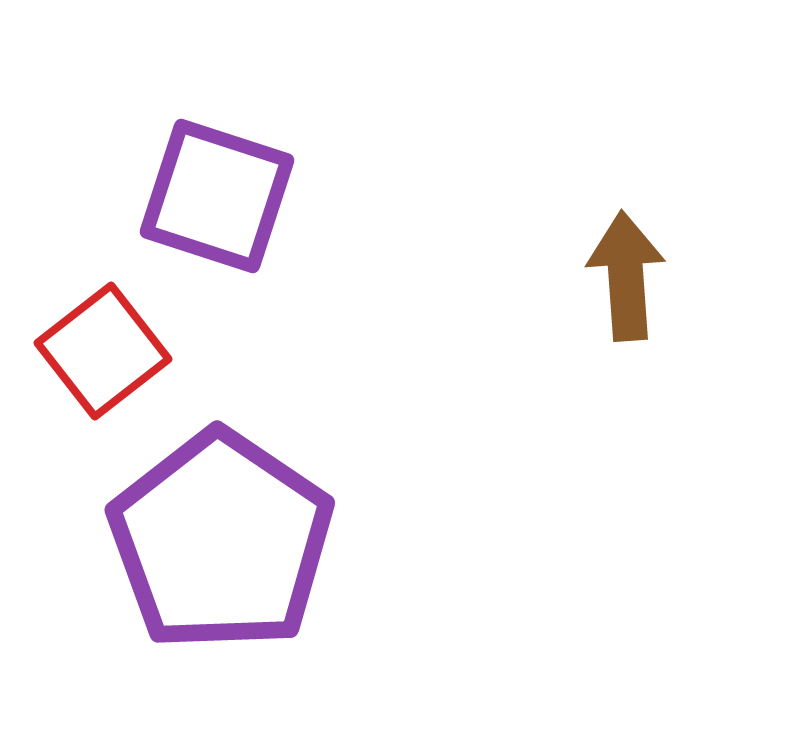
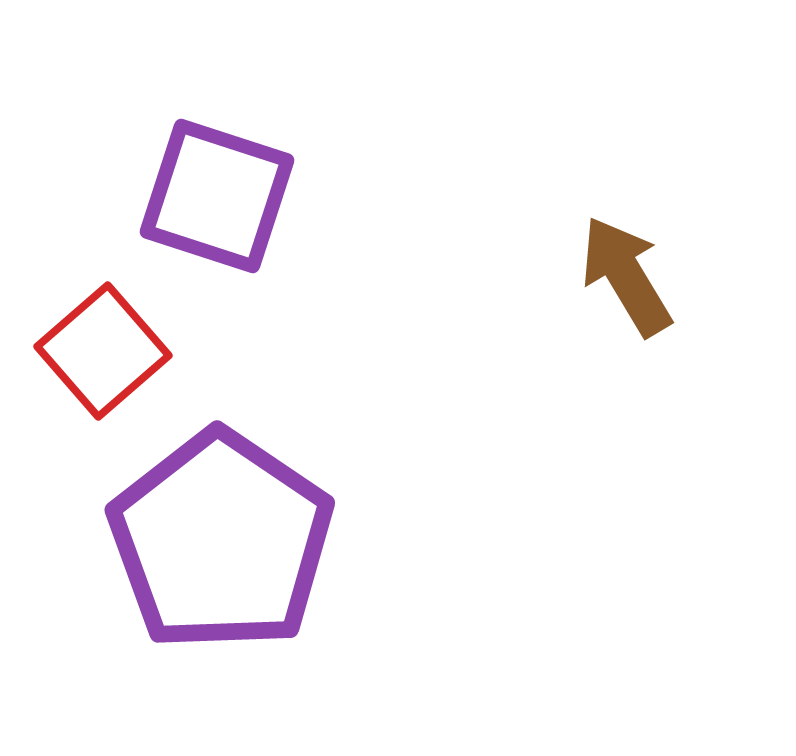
brown arrow: rotated 27 degrees counterclockwise
red square: rotated 3 degrees counterclockwise
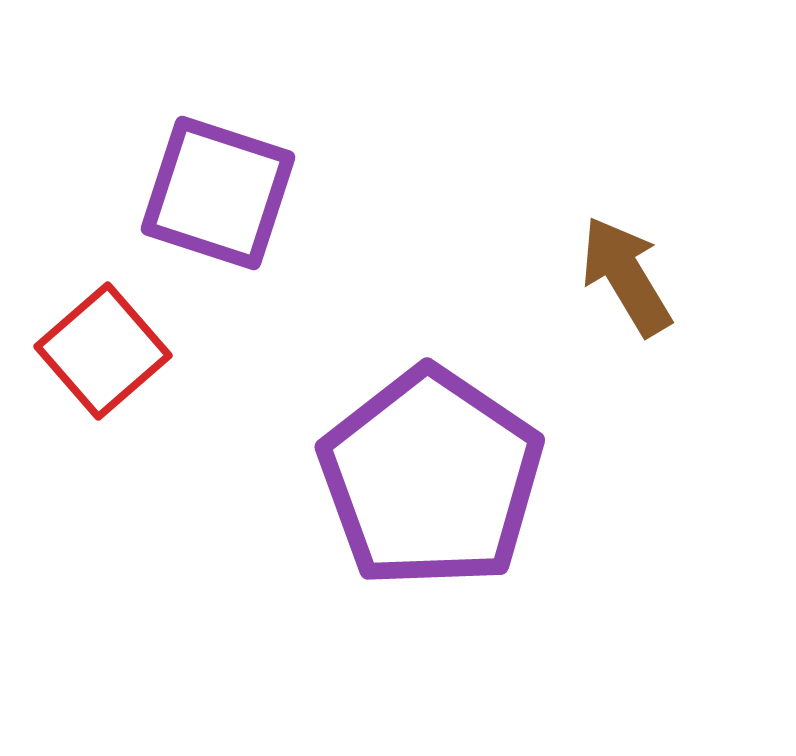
purple square: moved 1 px right, 3 px up
purple pentagon: moved 210 px right, 63 px up
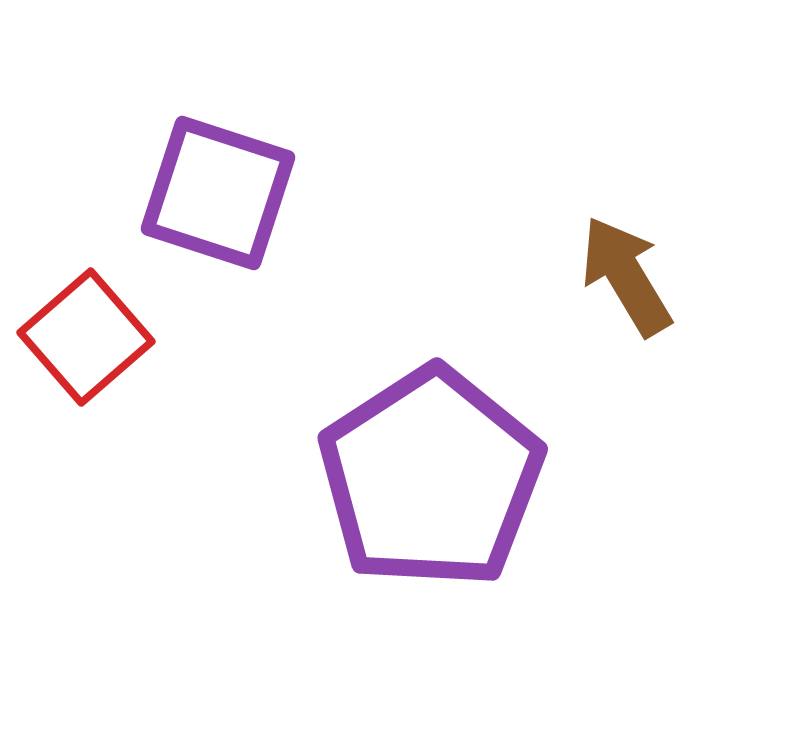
red square: moved 17 px left, 14 px up
purple pentagon: rotated 5 degrees clockwise
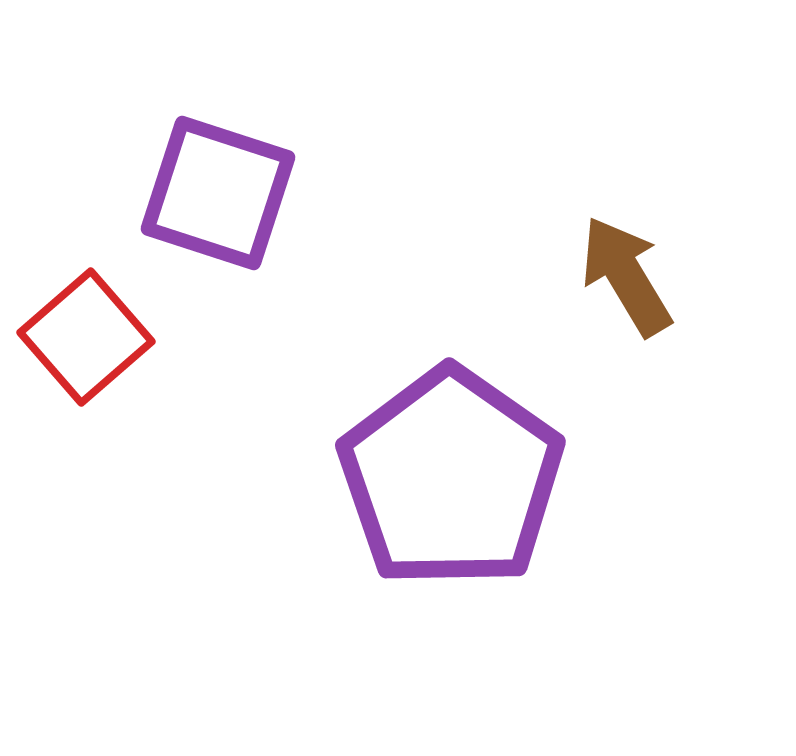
purple pentagon: moved 20 px right; rotated 4 degrees counterclockwise
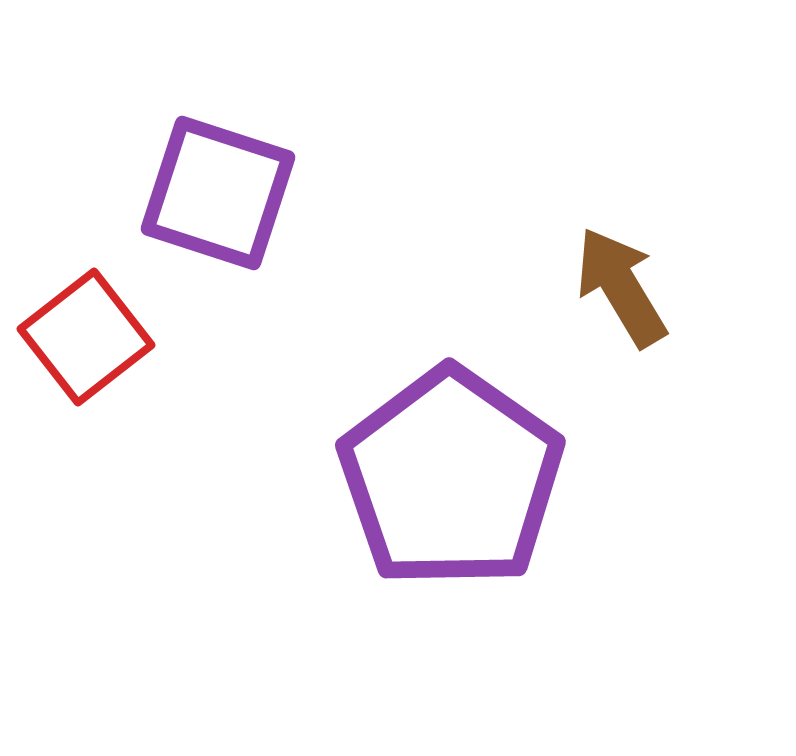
brown arrow: moved 5 px left, 11 px down
red square: rotated 3 degrees clockwise
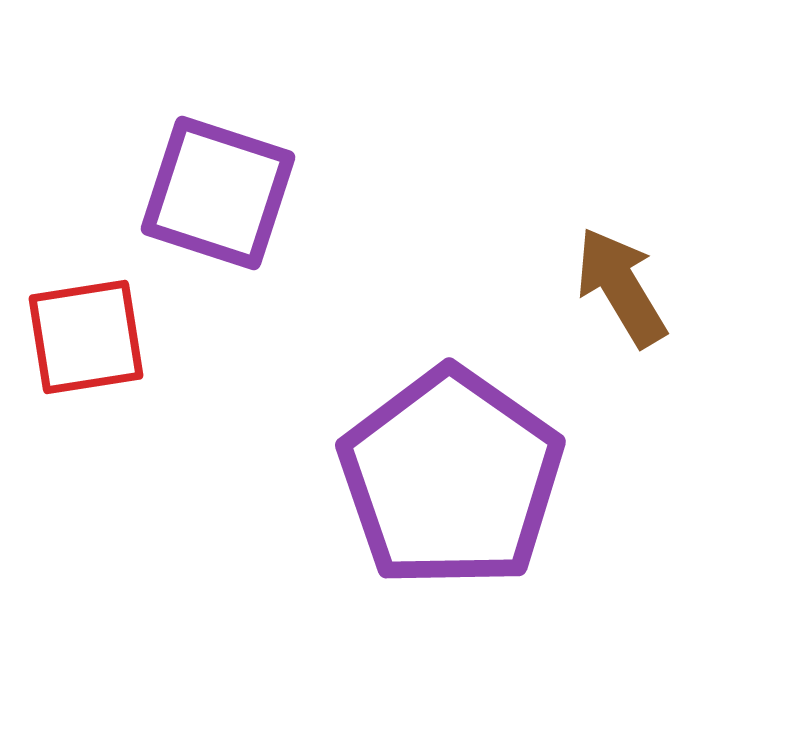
red square: rotated 29 degrees clockwise
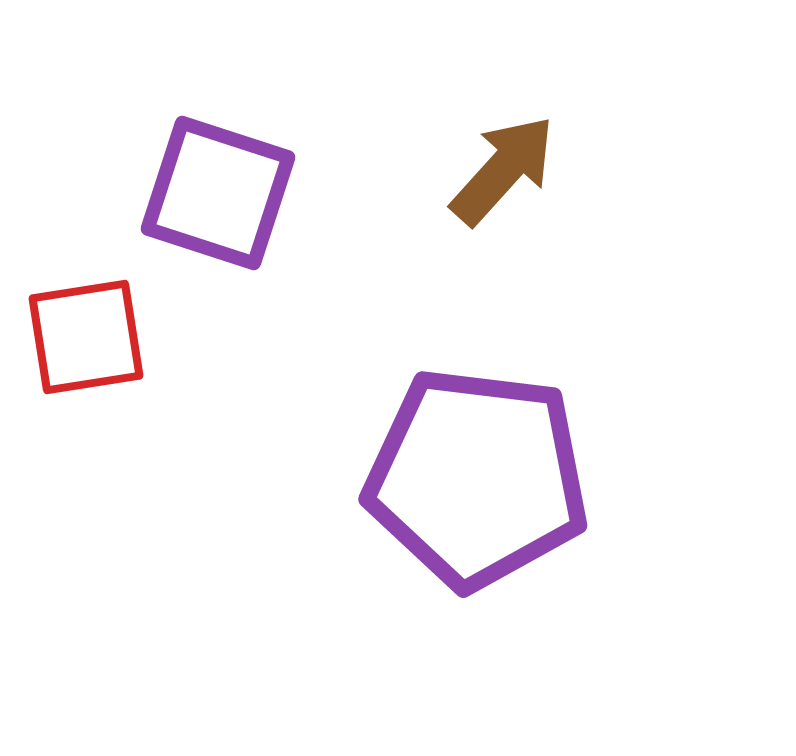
brown arrow: moved 118 px left, 117 px up; rotated 73 degrees clockwise
purple pentagon: moved 26 px right; rotated 28 degrees counterclockwise
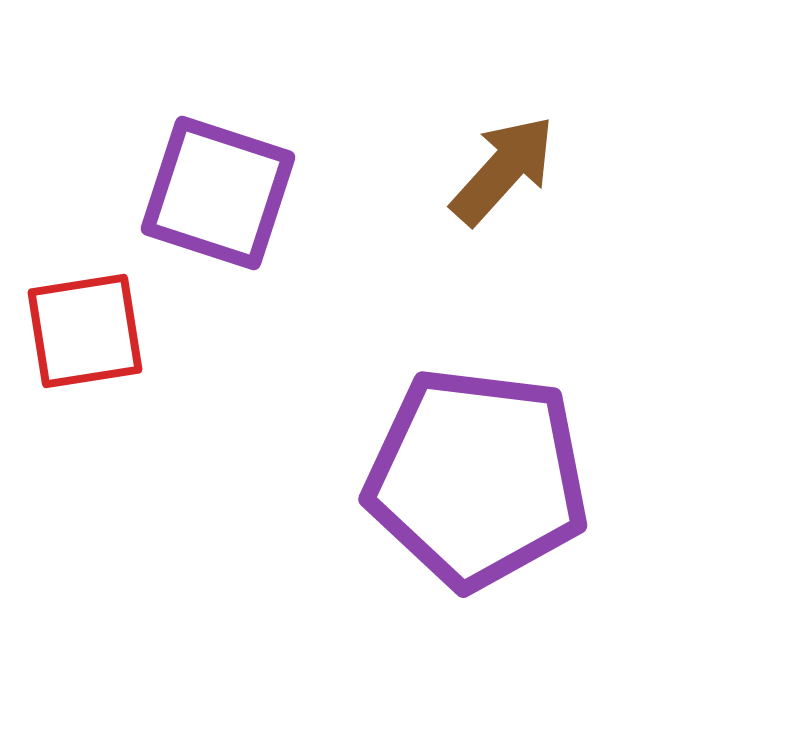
red square: moved 1 px left, 6 px up
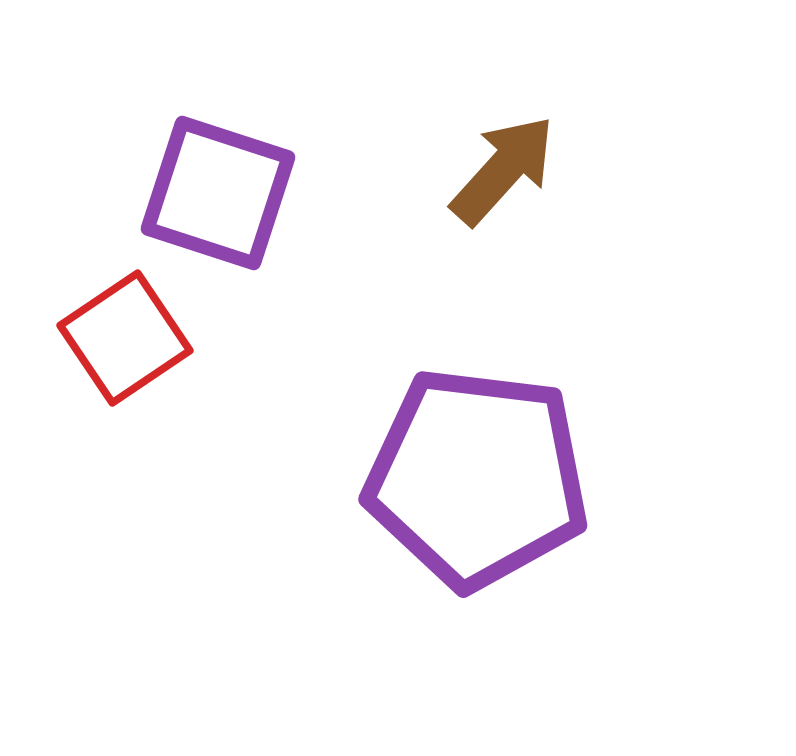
red square: moved 40 px right, 7 px down; rotated 25 degrees counterclockwise
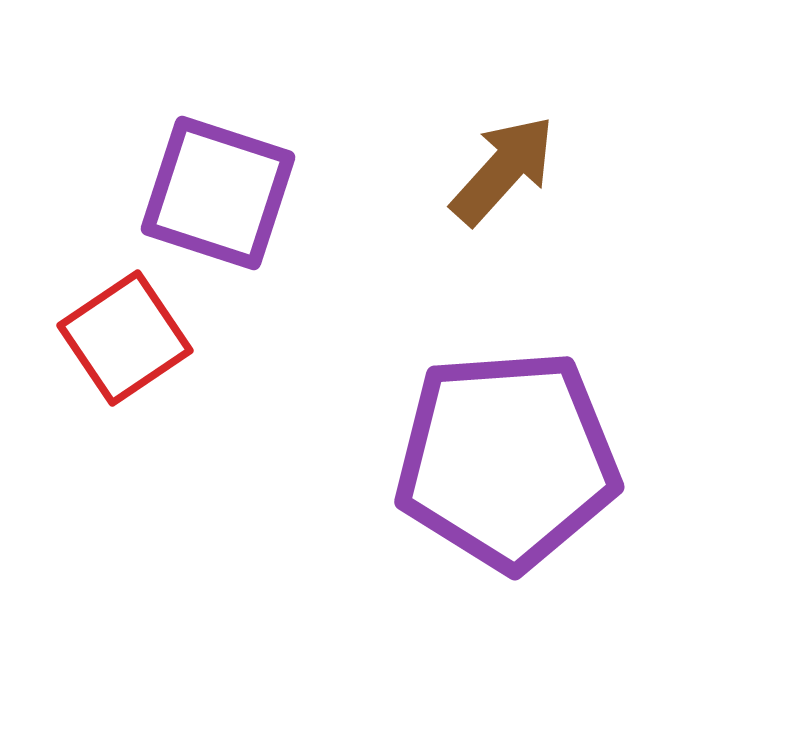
purple pentagon: moved 30 px right, 18 px up; rotated 11 degrees counterclockwise
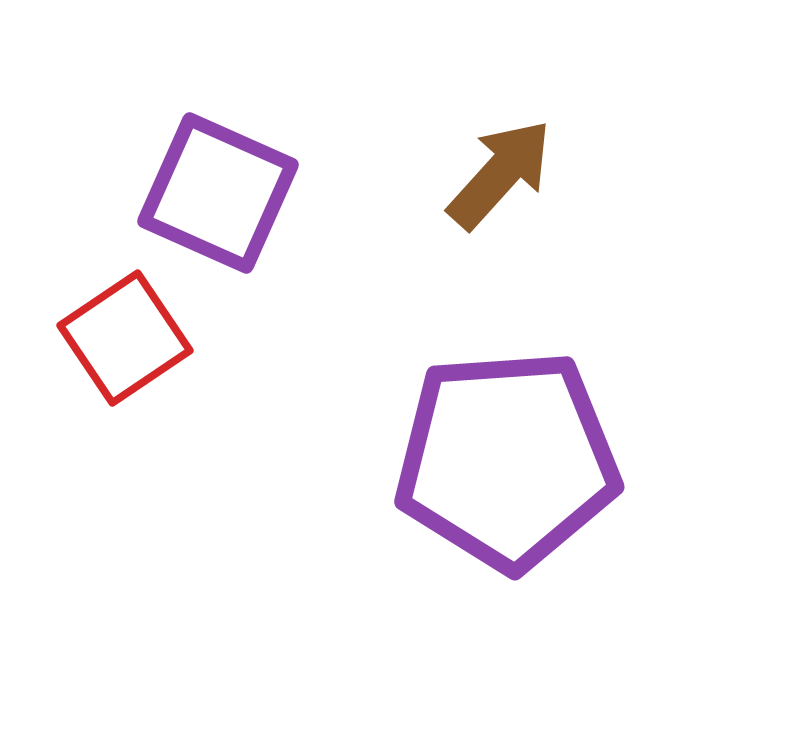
brown arrow: moved 3 px left, 4 px down
purple square: rotated 6 degrees clockwise
